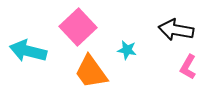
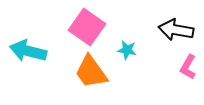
pink square: moved 9 px right; rotated 12 degrees counterclockwise
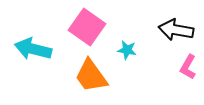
cyan arrow: moved 5 px right, 2 px up
orange trapezoid: moved 4 px down
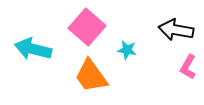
pink square: rotated 6 degrees clockwise
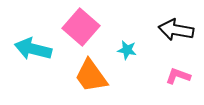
pink square: moved 6 px left
pink L-shape: moved 10 px left, 9 px down; rotated 80 degrees clockwise
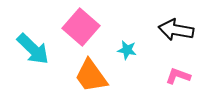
cyan arrow: rotated 150 degrees counterclockwise
